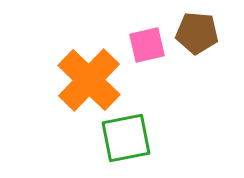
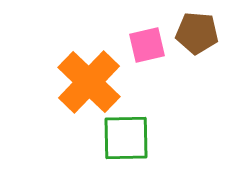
orange cross: moved 2 px down
green square: rotated 10 degrees clockwise
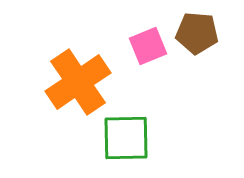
pink square: moved 1 px right, 1 px down; rotated 9 degrees counterclockwise
orange cross: moved 11 px left; rotated 12 degrees clockwise
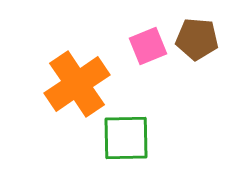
brown pentagon: moved 6 px down
orange cross: moved 1 px left, 2 px down
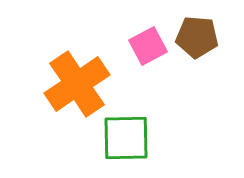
brown pentagon: moved 2 px up
pink square: rotated 6 degrees counterclockwise
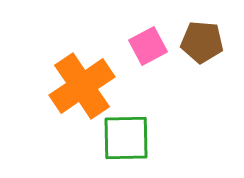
brown pentagon: moved 5 px right, 5 px down
orange cross: moved 5 px right, 2 px down
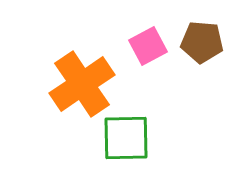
orange cross: moved 2 px up
